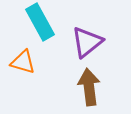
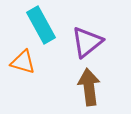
cyan rectangle: moved 1 px right, 3 px down
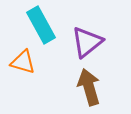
brown arrow: rotated 9 degrees counterclockwise
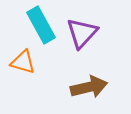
purple triangle: moved 5 px left, 9 px up; rotated 8 degrees counterclockwise
brown arrow: rotated 93 degrees clockwise
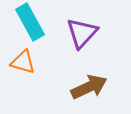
cyan rectangle: moved 11 px left, 3 px up
brown arrow: rotated 12 degrees counterclockwise
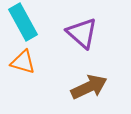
cyan rectangle: moved 7 px left
purple triangle: rotated 32 degrees counterclockwise
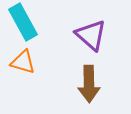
purple triangle: moved 9 px right, 2 px down
brown arrow: moved 3 px up; rotated 114 degrees clockwise
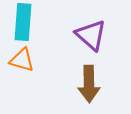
cyan rectangle: rotated 33 degrees clockwise
orange triangle: moved 1 px left, 2 px up
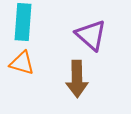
orange triangle: moved 3 px down
brown arrow: moved 12 px left, 5 px up
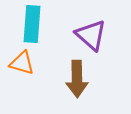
cyan rectangle: moved 9 px right, 2 px down
